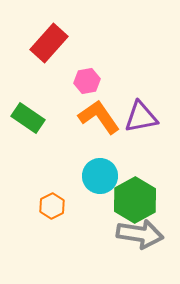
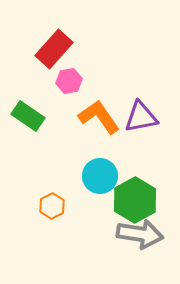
red rectangle: moved 5 px right, 6 px down
pink hexagon: moved 18 px left
green rectangle: moved 2 px up
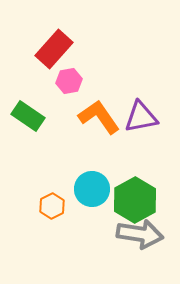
cyan circle: moved 8 px left, 13 px down
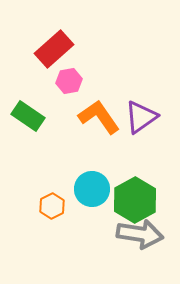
red rectangle: rotated 6 degrees clockwise
purple triangle: rotated 24 degrees counterclockwise
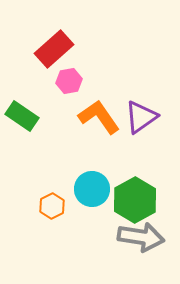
green rectangle: moved 6 px left
gray arrow: moved 1 px right, 3 px down
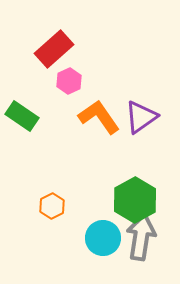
pink hexagon: rotated 15 degrees counterclockwise
cyan circle: moved 11 px right, 49 px down
gray arrow: rotated 90 degrees counterclockwise
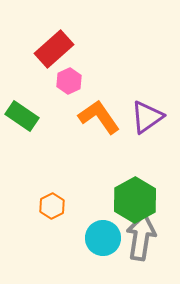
purple triangle: moved 6 px right
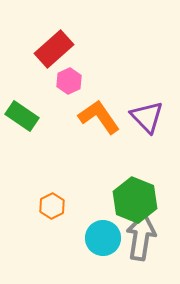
purple triangle: rotated 39 degrees counterclockwise
green hexagon: rotated 9 degrees counterclockwise
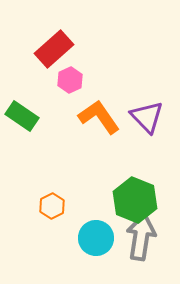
pink hexagon: moved 1 px right, 1 px up
cyan circle: moved 7 px left
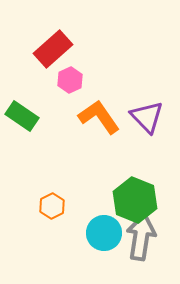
red rectangle: moved 1 px left
cyan circle: moved 8 px right, 5 px up
